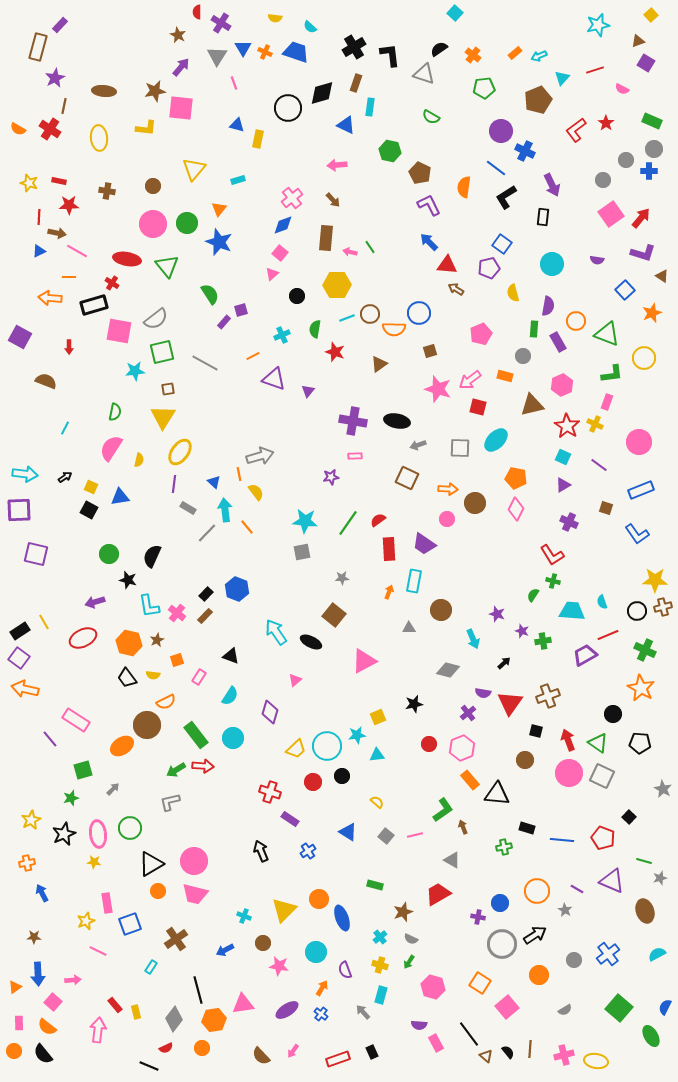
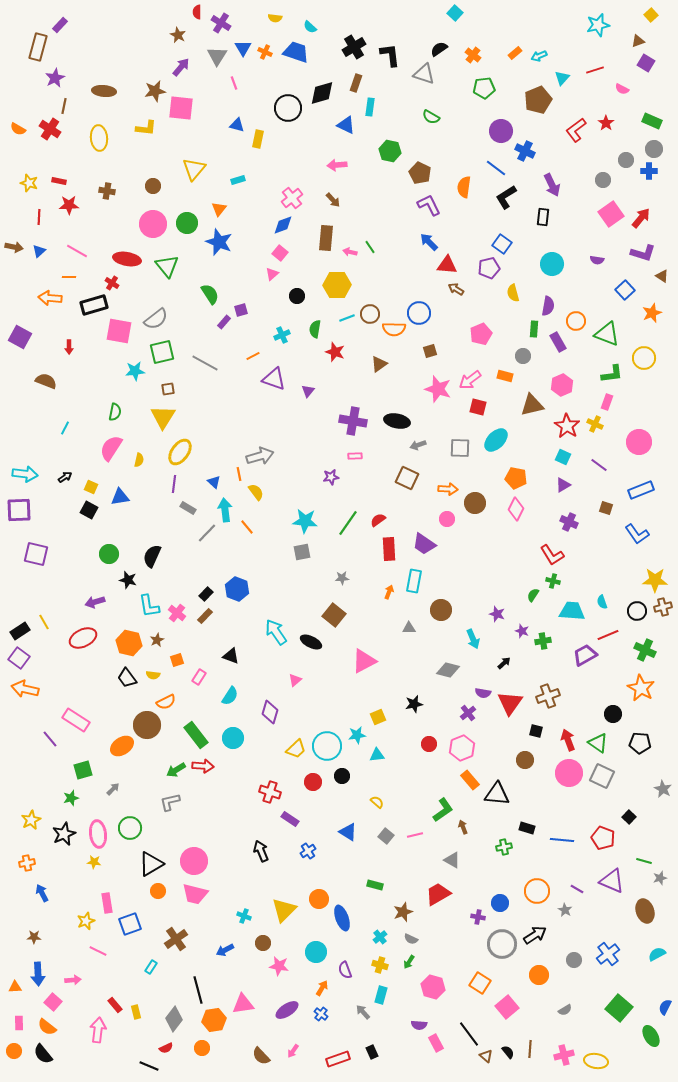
brown arrow at (57, 233): moved 43 px left, 14 px down
blue triangle at (39, 251): rotated 16 degrees counterclockwise
orange triangle at (15, 987): rotated 32 degrees clockwise
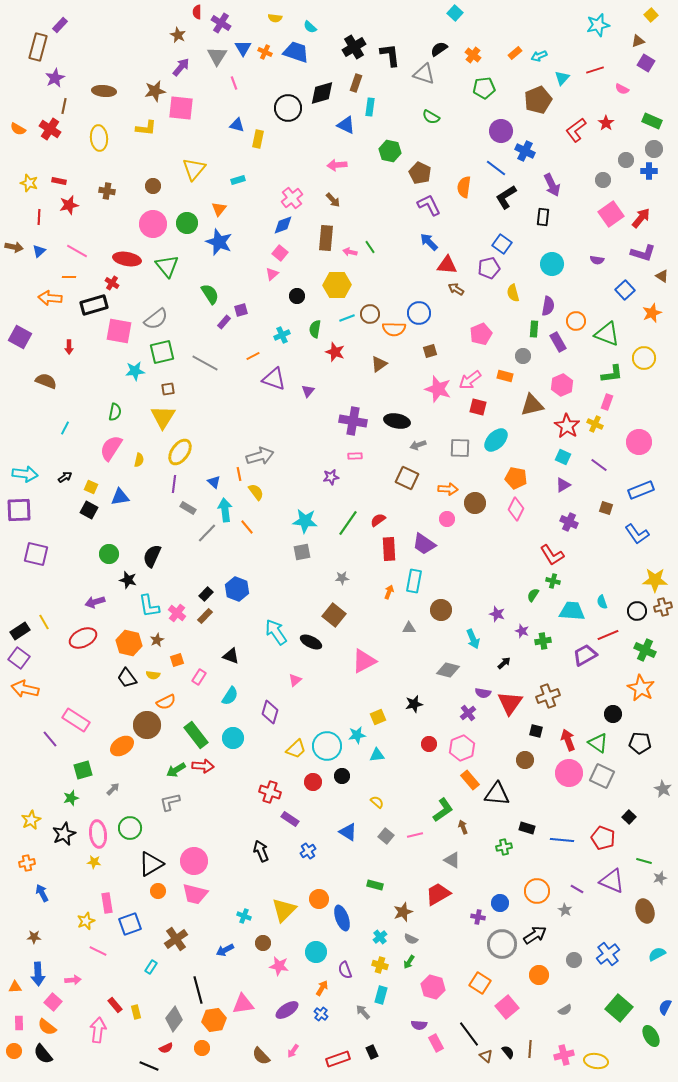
red star at (69, 205): rotated 12 degrees counterclockwise
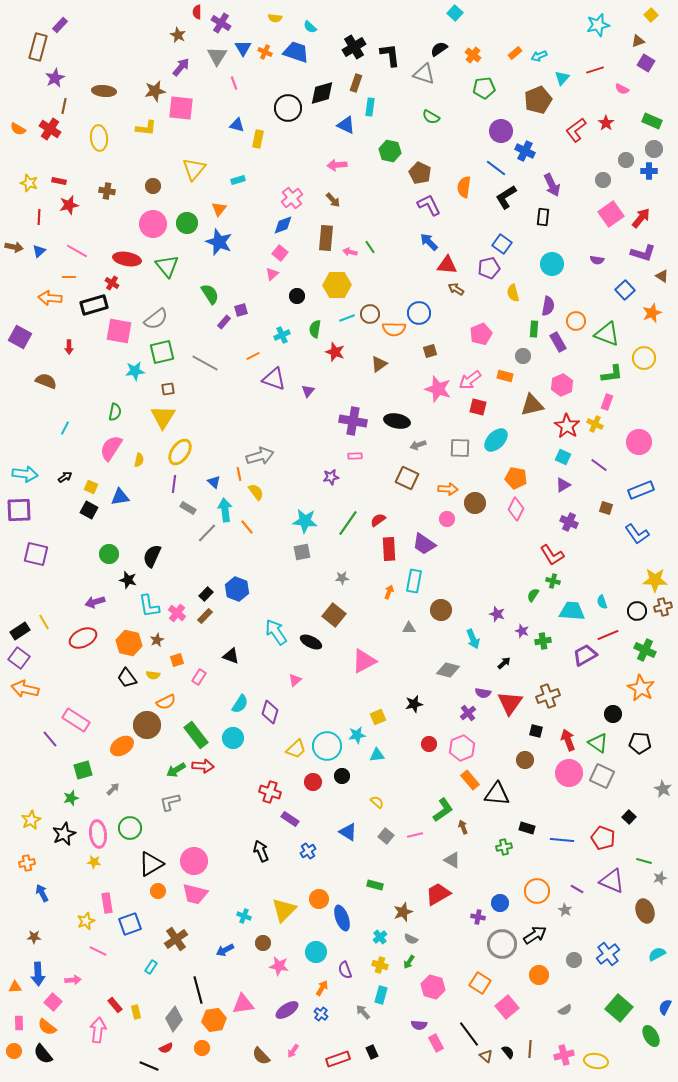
cyan semicircle at (230, 696): moved 10 px right, 8 px down
